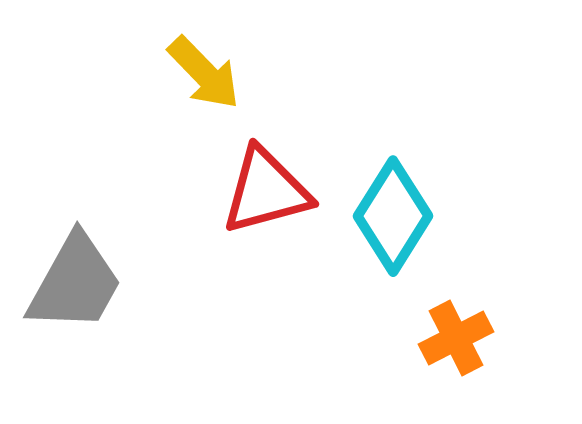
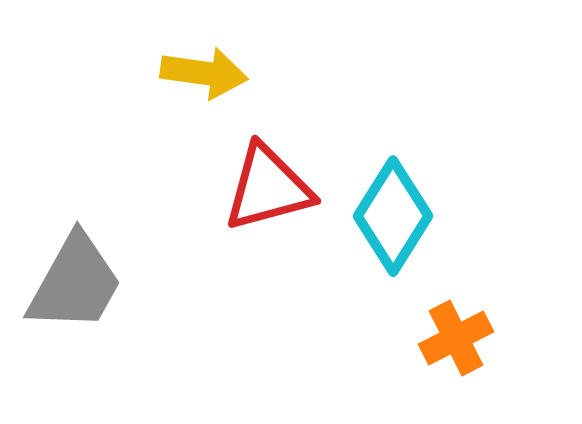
yellow arrow: rotated 38 degrees counterclockwise
red triangle: moved 2 px right, 3 px up
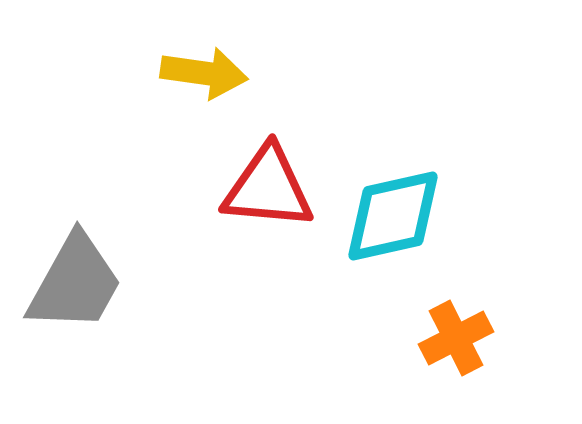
red triangle: rotated 20 degrees clockwise
cyan diamond: rotated 45 degrees clockwise
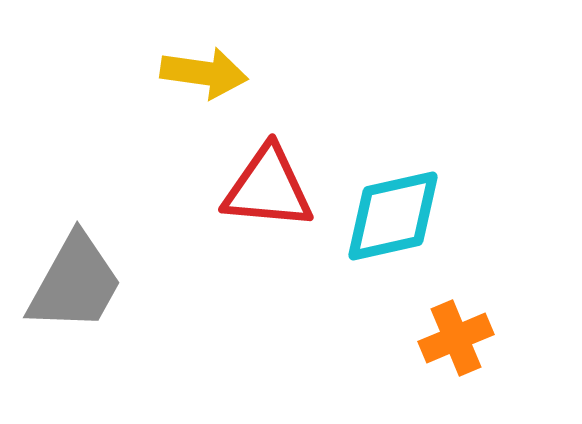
orange cross: rotated 4 degrees clockwise
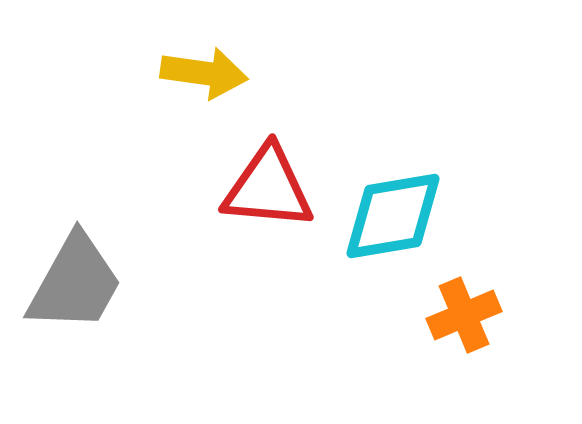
cyan diamond: rotated 3 degrees clockwise
orange cross: moved 8 px right, 23 px up
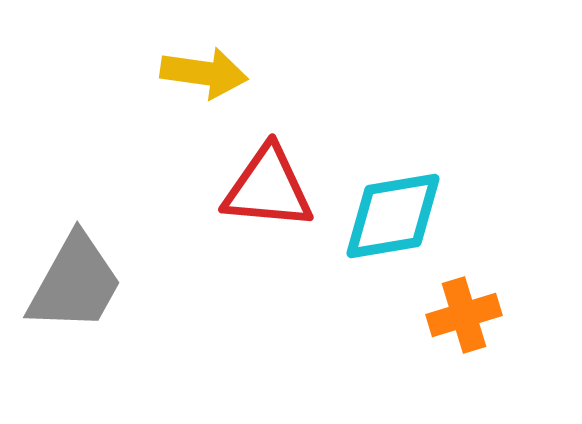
orange cross: rotated 6 degrees clockwise
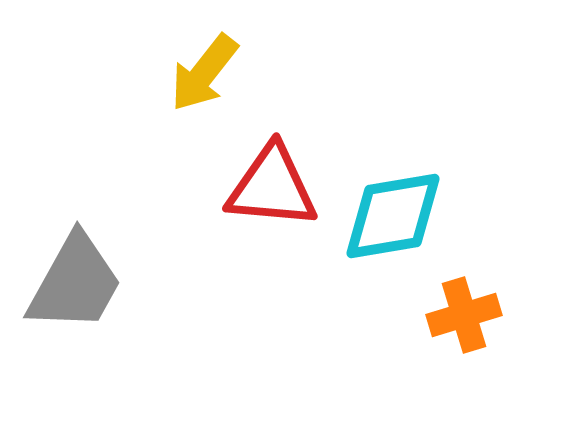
yellow arrow: rotated 120 degrees clockwise
red triangle: moved 4 px right, 1 px up
